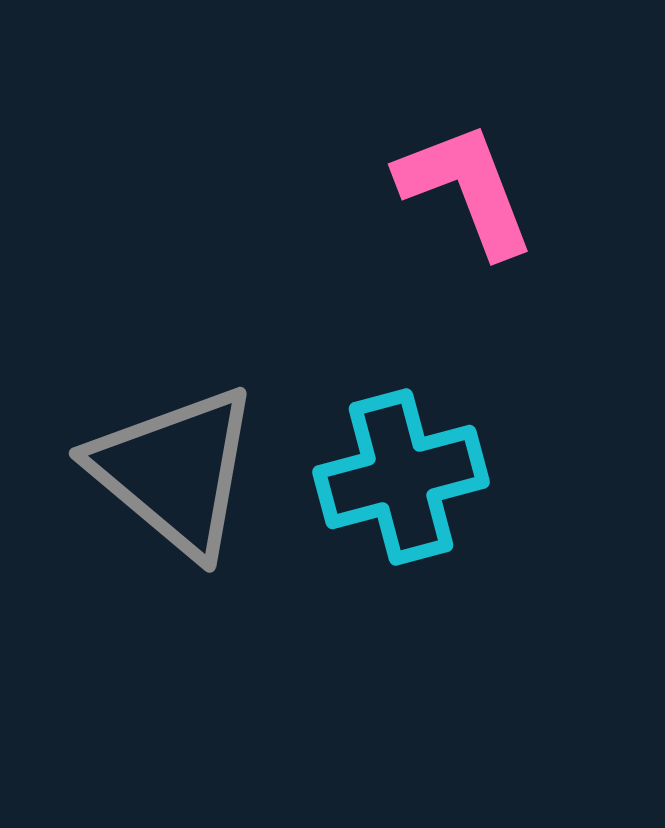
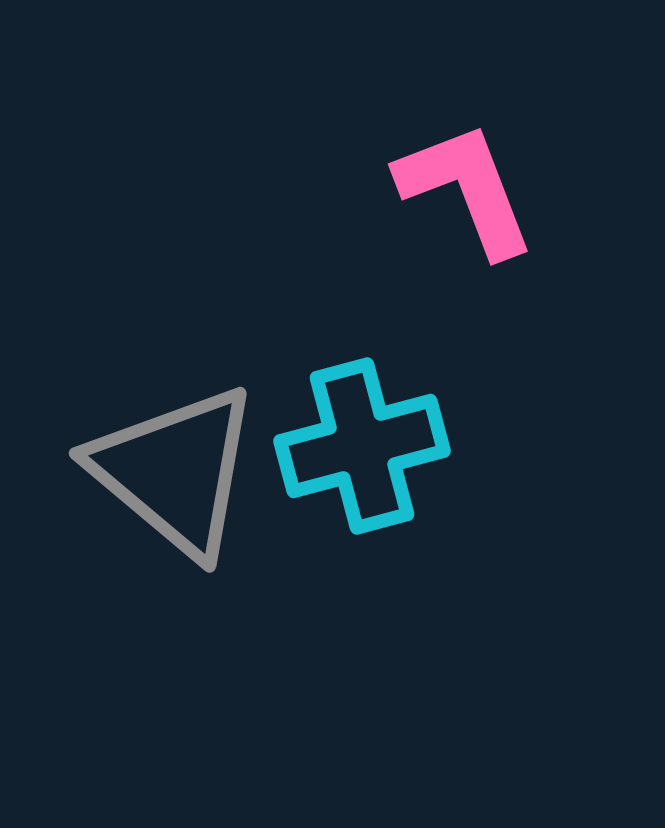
cyan cross: moved 39 px left, 31 px up
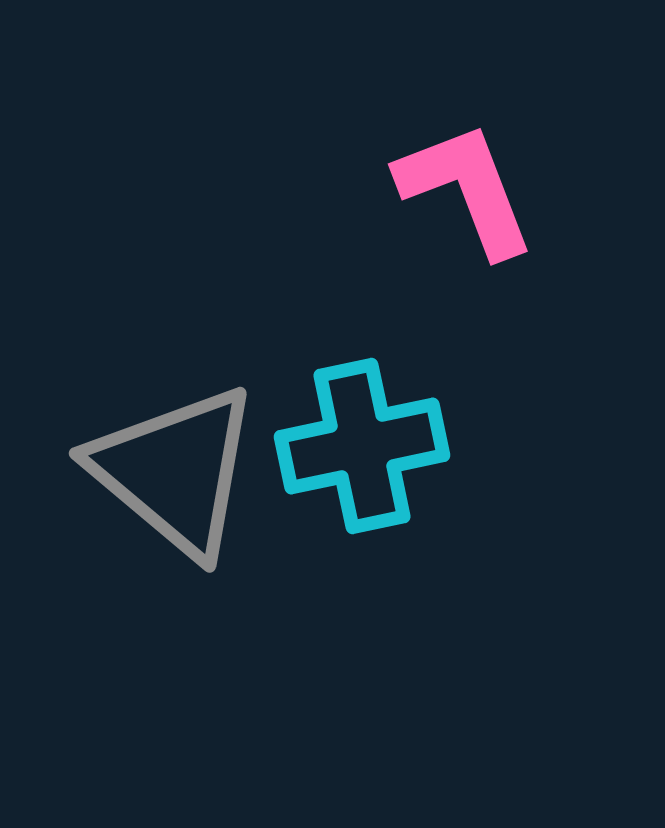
cyan cross: rotated 3 degrees clockwise
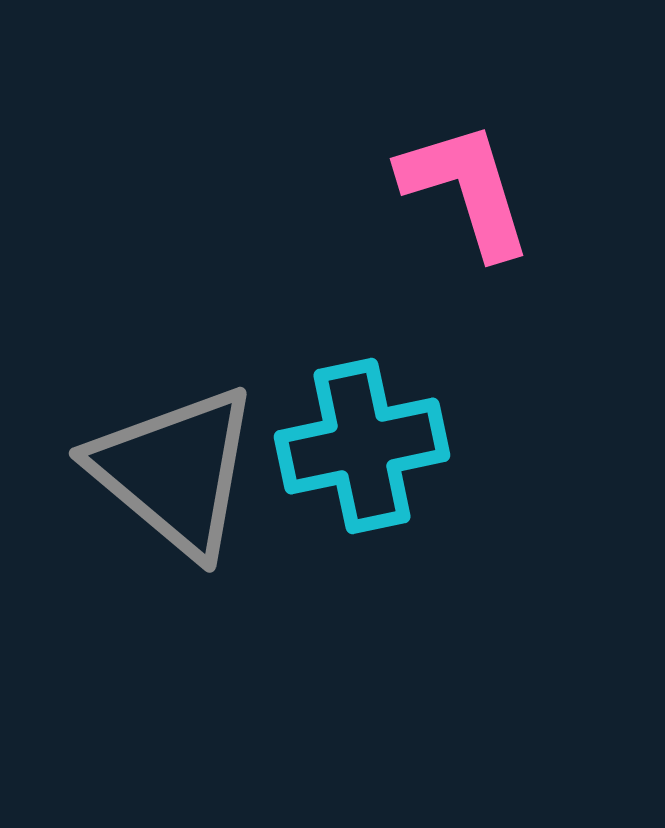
pink L-shape: rotated 4 degrees clockwise
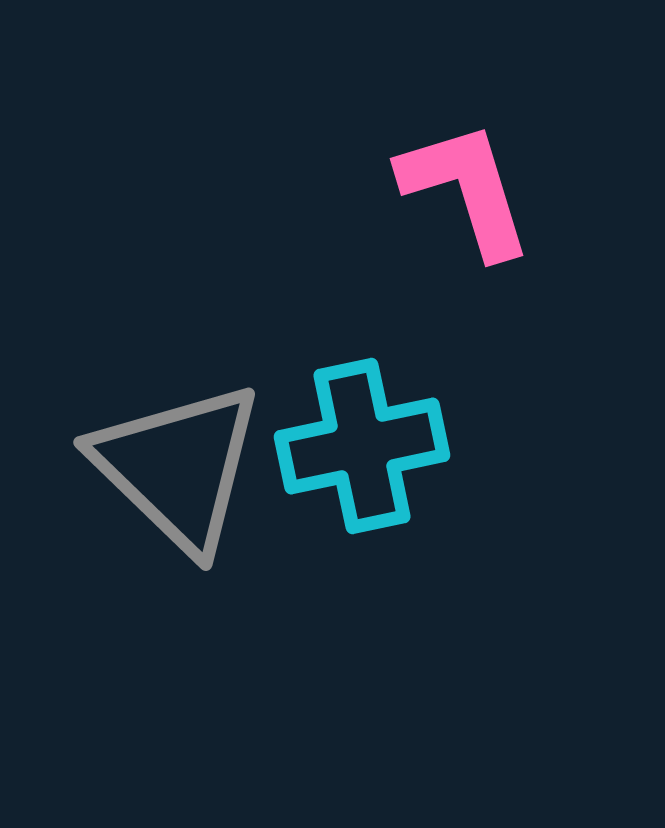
gray triangle: moved 3 px right, 4 px up; rotated 4 degrees clockwise
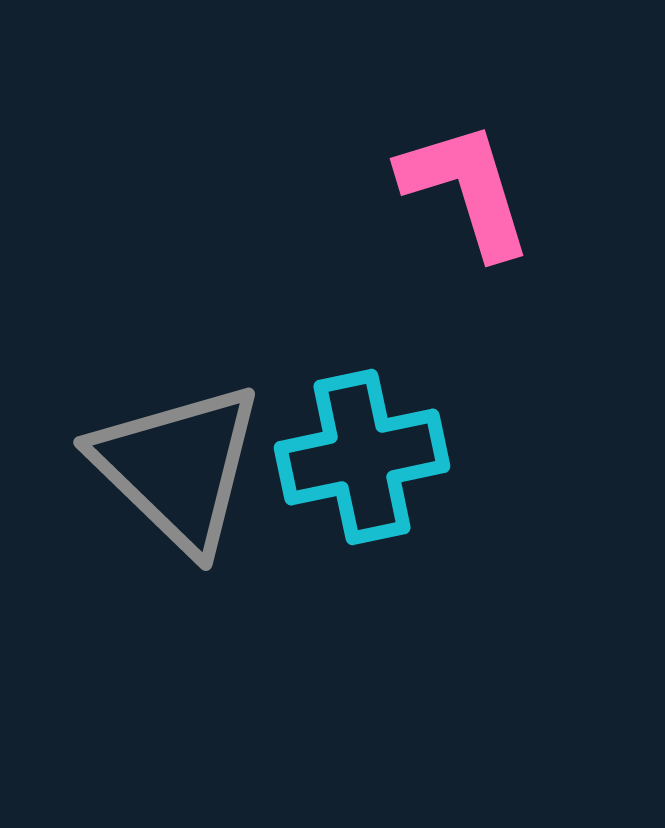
cyan cross: moved 11 px down
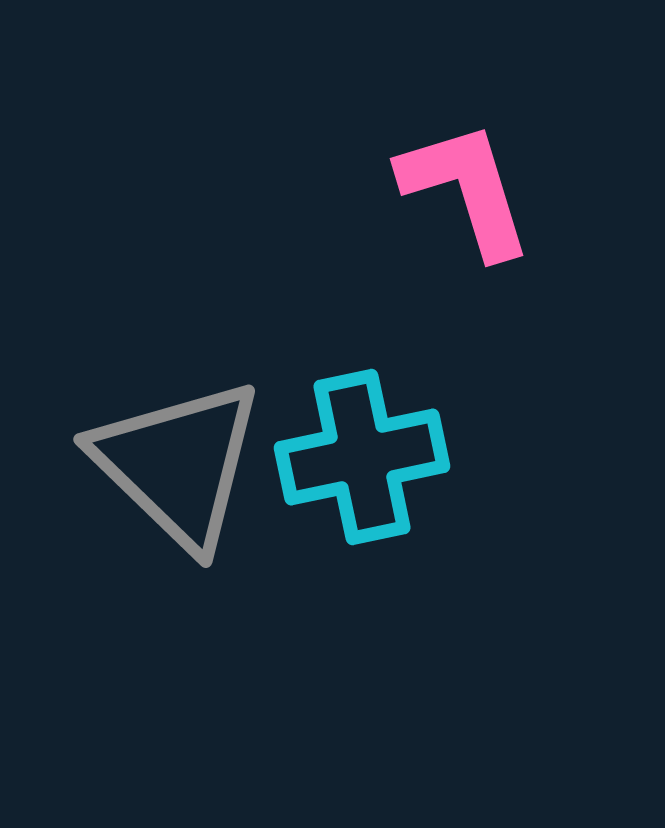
gray triangle: moved 3 px up
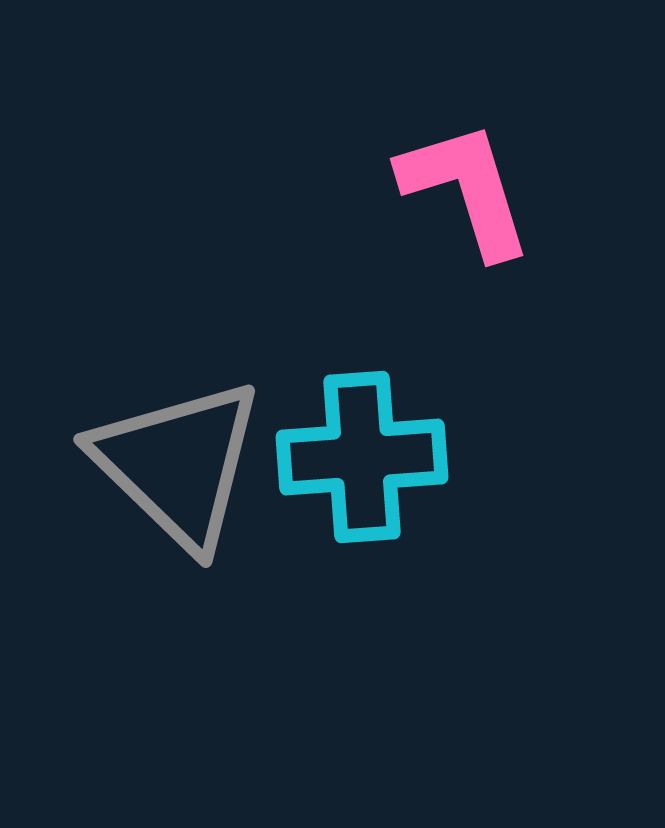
cyan cross: rotated 8 degrees clockwise
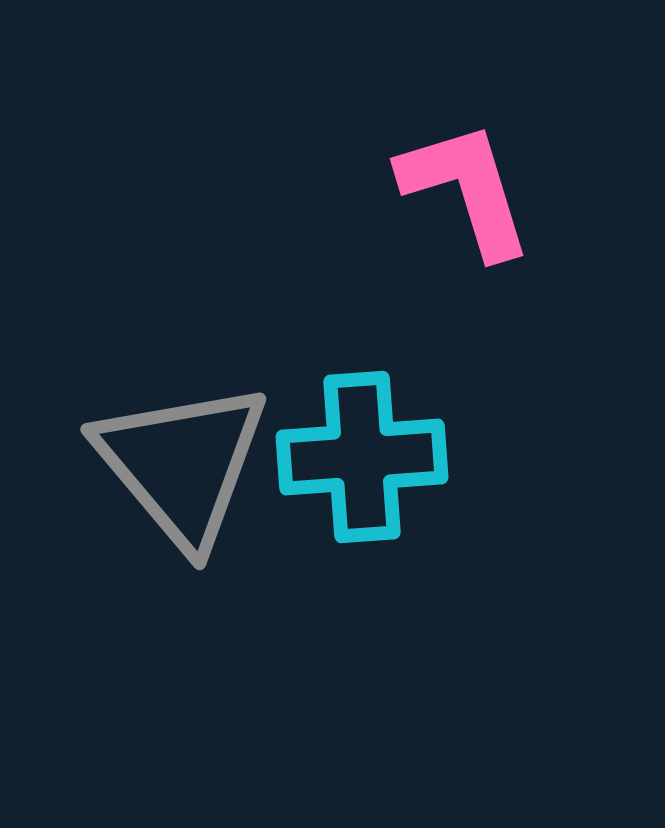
gray triangle: moved 4 px right; rotated 6 degrees clockwise
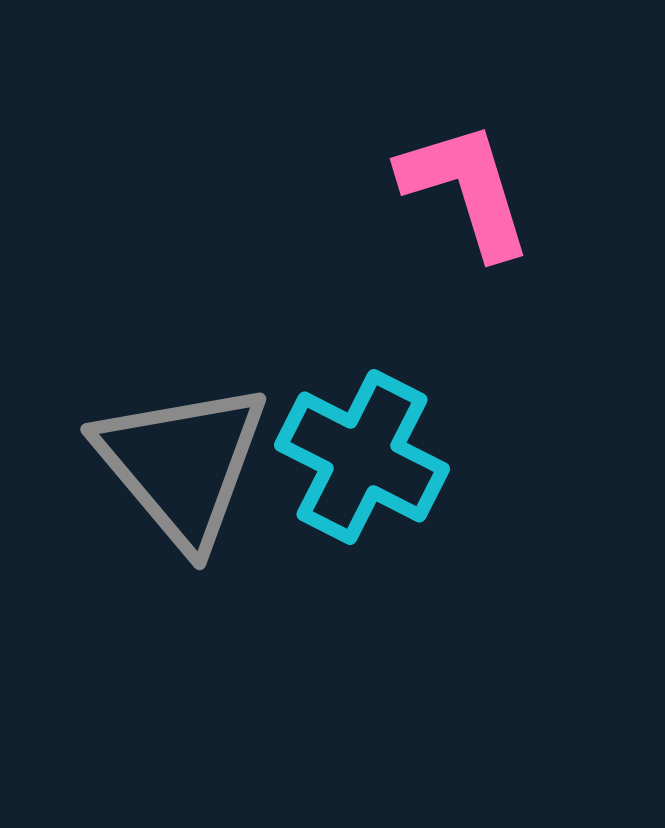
cyan cross: rotated 31 degrees clockwise
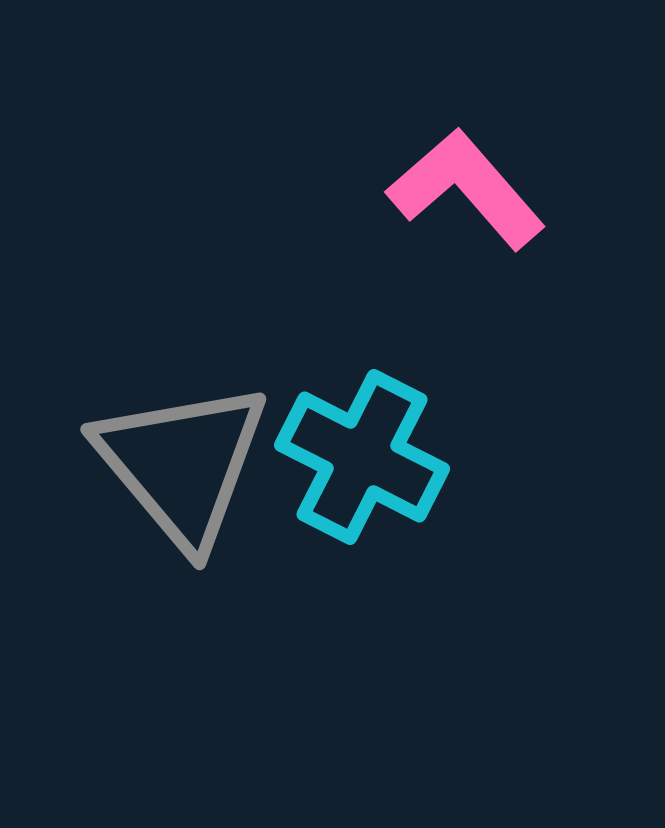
pink L-shape: rotated 24 degrees counterclockwise
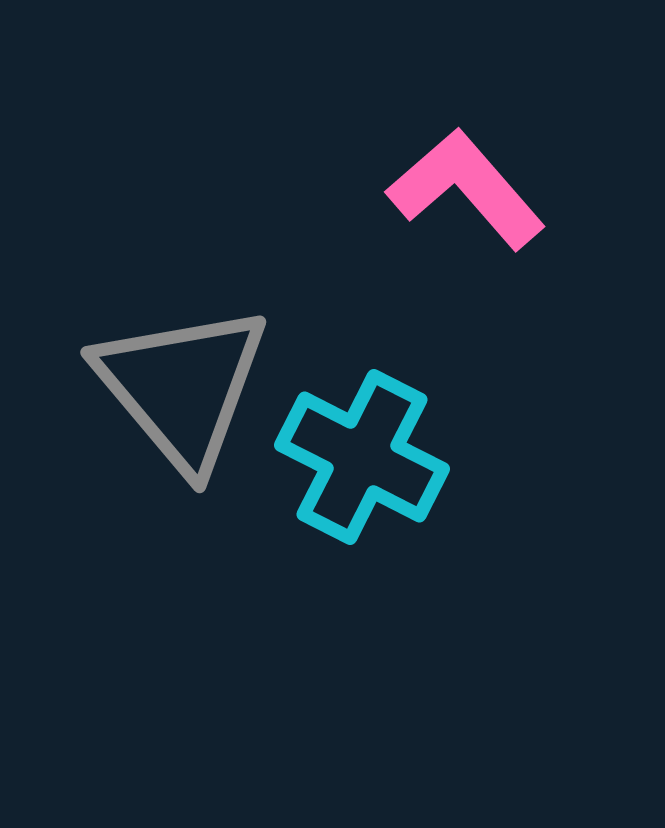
gray triangle: moved 77 px up
